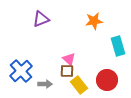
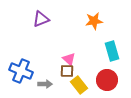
cyan rectangle: moved 6 px left, 5 px down
blue cross: rotated 25 degrees counterclockwise
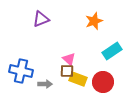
orange star: rotated 12 degrees counterclockwise
cyan rectangle: rotated 72 degrees clockwise
blue cross: rotated 10 degrees counterclockwise
red circle: moved 4 px left, 2 px down
yellow rectangle: moved 1 px left, 6 px up; rotated 30 degrees counterclockwise
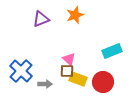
orange star: moved 19 px left, 6 px up
cyan rectangle: rotated 12 degrees clockwise
blue cross: rotated 30 degrees clockwise
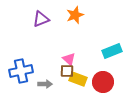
blue cross: rotated 35 degrees clockwise
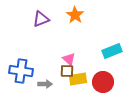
orange star: rotated 18 degrees counterclockwise
blue cross: rotated 20 degrees clockwise
yellow rectangle: rotated 30 degrees counterclockwise
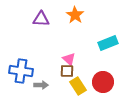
purple triangle: rotated 24 degrees clockwise
cyan rectangle: moved 4 px left, 8 px up
yellow rectangle: moved 7 px down; rotated 66 degrees clockwise
gray arrow: moved 4 px left, 1 px down
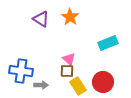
orange star: moved 5 px left, 2 px down
purple triangle: rotated 30 degrees clockwise
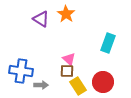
orange star: moved 4 px left, 3 px up
cyan rectangle: rotated 48 degrees counterclockwise
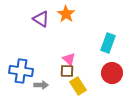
red circle: moved 9 px right, 9 px up
